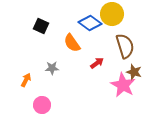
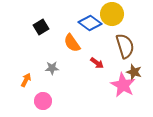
black square: moved 1 px down; rotated 35 degrees clockwise
red arrow: rotated 72 degrees clockwise
pink circle: moved 1 px right, 4 px up
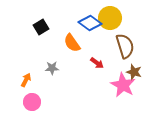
yellow circle: moved 2 px left, 4 px down
pink circle: moved 11 px left, 1 px down
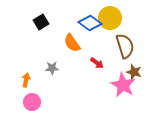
black square: moved 5 px up
orange arrow: rotated 16 degrees counterclockwise
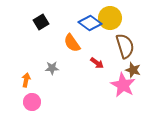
brown star: moved 1 px left, 2 px up
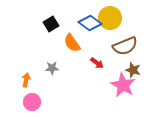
black square: moved 10 px right, 2 px down
brown semicircle: rotated 85 degrees clockwise
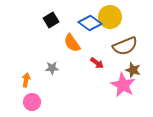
yellow circle: moved 1 px up
black square: moved 4 px up
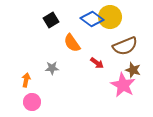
blue diamond: moved 2 px right, 4 px up
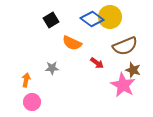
orange semicircle: rotated 30 degrees counterclockwise
